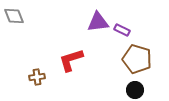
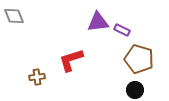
brown pentagon: moved 2 px right
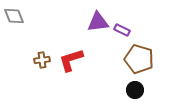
brown cross: moved 5 px right, 17 px up
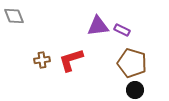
purple triangle: moved 4 px down
brown pentagon: moved 7 px left, 4 px down
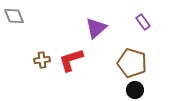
purple triangle: moved 2 px left, 2 px down; rotated 35 degrees counterclockwise
purple rectangle: moved 21 px right, 8 px up; rotated 28 degrees clockwise
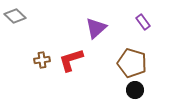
gray diamond: moved 1 px right; rotated 25 degrees counterclockwise
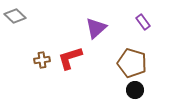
red L-shape: moved 1 px left, 2 px up
